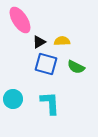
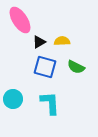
blue square: moved 1 px left, 3 px down
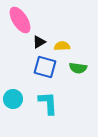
yellow semicircle: moved 5 px down
green semicircle: moved 2 px right, 1 px down; rotated 18 degrees counterclockwise
cyan L-shape: moved 2 px left
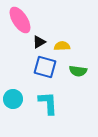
green semicircle: moved 3 px down
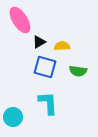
cyan circle: moved 18 px down
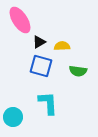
blue square: moved 4 px left, 1 px up
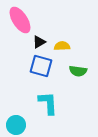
cyan circle: moved 3 px right, 8 px down
